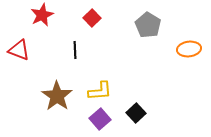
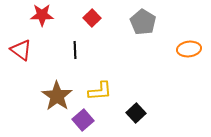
red star: rotated 25 degrees clockwise
gray pentagon: moved 5 px left, 3 px up
red triangle: moved 2 px right; rotated 15 degrees clockwise
purple square: moved 17 px left, 1 px down
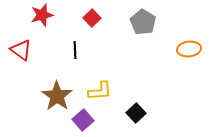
red star: rotated 15 degrees counterclockwise
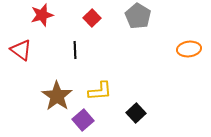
gray pentagon: moved 5 px left, 6 px up
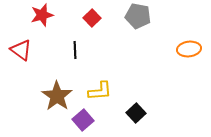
gray pentagon: rotated 20 degrees counterclockwise
